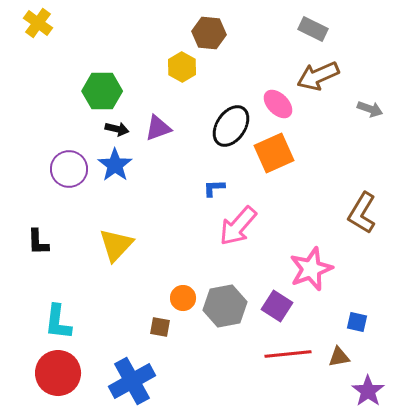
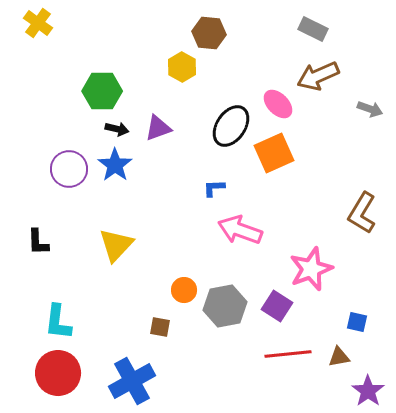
pink arrow: moved 2 px right, 4 px down; rotated 69 degrees clockwise
orange circle: moved 1 px right, 8 px up
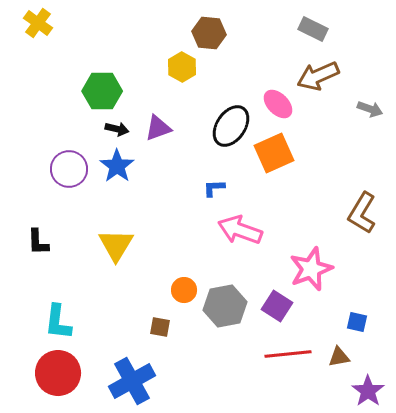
blue star: moved 2 px right, 1 px down
yellow triangle: rotated 12 degrees counterclockwise
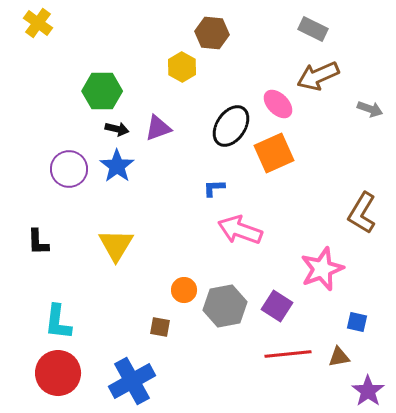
brown hexagon: moved 3 px right
pink star: moved 11 px right
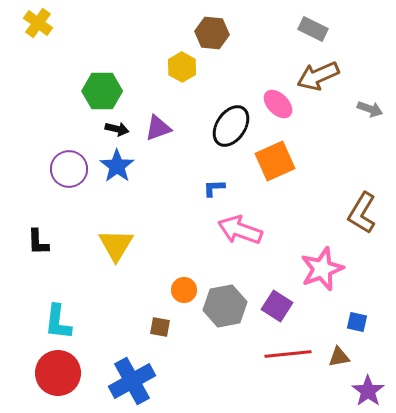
orange square: moved 1 px right, 8 px down
